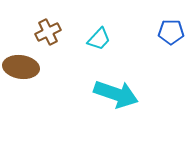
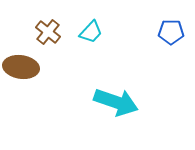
brown cross: rotated 25 degrees counterclockwise
cyan trapezoid: moved 8 px left, 7 px up
cyan arrow: moved 8 px down
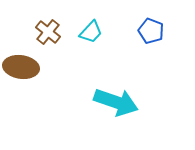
blue pentagon: moved 20 px left, 1 px up; rotated 20 degrees clockwise
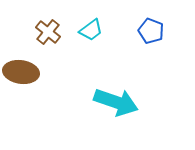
cyan trapezoid: moved 2 px up; rotated 10 degrees clockwise
brown ellipse: moved 5 px down
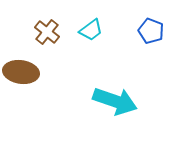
brown cross: moved 1 px left
cyan arrow: moved 1 px left, 1 px up
